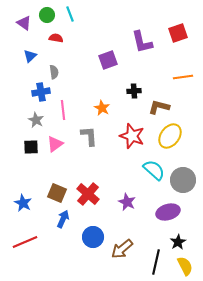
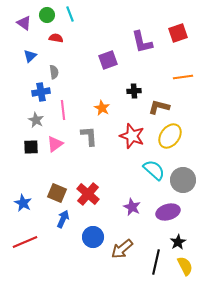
purple star: moved 5 px right, 5 px down
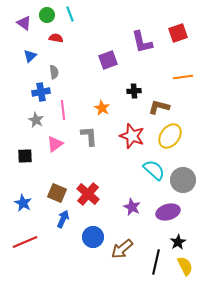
black square: moved 6 px left, 9 px down
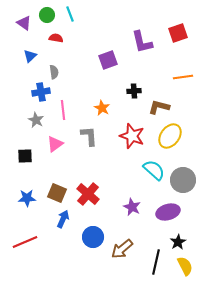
blue star: moved 4 px right, 5 px up; rotated 30 degrees counterclockwise
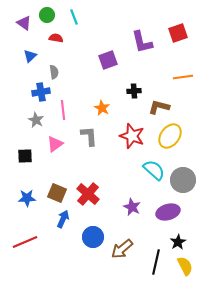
cyan line: moved 4 px right, 3 px down
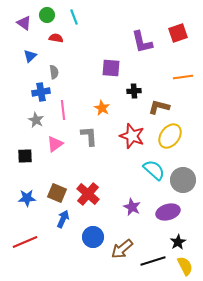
purple square: moved 3 px right, 8 px down; rotated 24 degrees clockwise
black line: moved 3 px left, 1 px up; rotated 60 degrees clockwise
